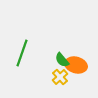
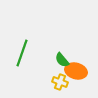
orange ellipse: moved 6 px down
yellow cross: moved 5 px down; rotated 28 degrees counterclockwise
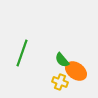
orange ellipse: rotated 20 degrees clockwise
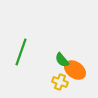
green line: moved 1 px left, 1 px up
orange ellipse: moved 1 px left, 1 px up
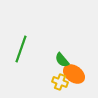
green line: moved 3 px up
orange ellipse: moved 1 px left, 4 px down
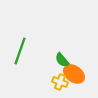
green line: moved 1 px left, 2 px down
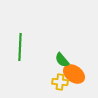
green line: moved 4 px up; rotated 16 degrees counterclockwise
yellow cross: rotated 14 degrees counterclockwise
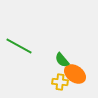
green line: moved 1 px left, 1 px up; rotated 64 degrees counterclockwise
orange ellipse: moved 1 px right
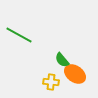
green line: moved 11 px up
yellow cross: moved 9 px left
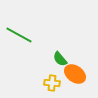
green semicircle: moved 2 px left, 1 px up
yellow cross: moved 1 px right, 1 px down
